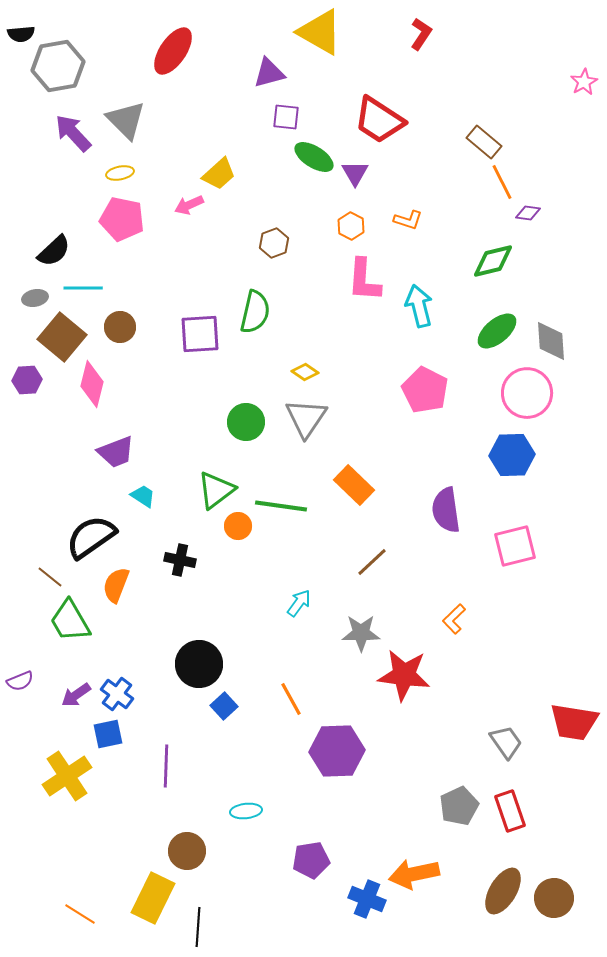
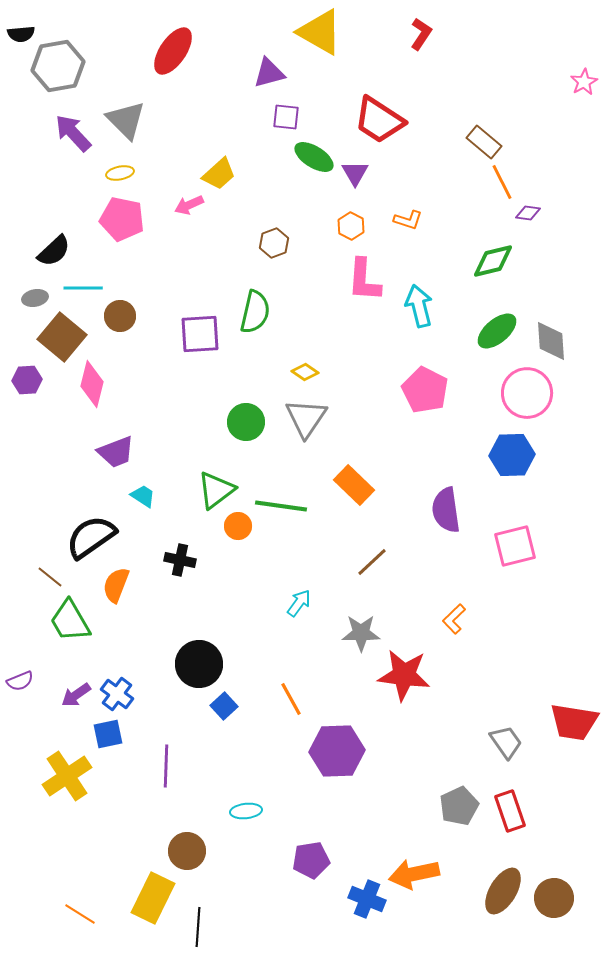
brown circle at (120, 327): moved 11 px up
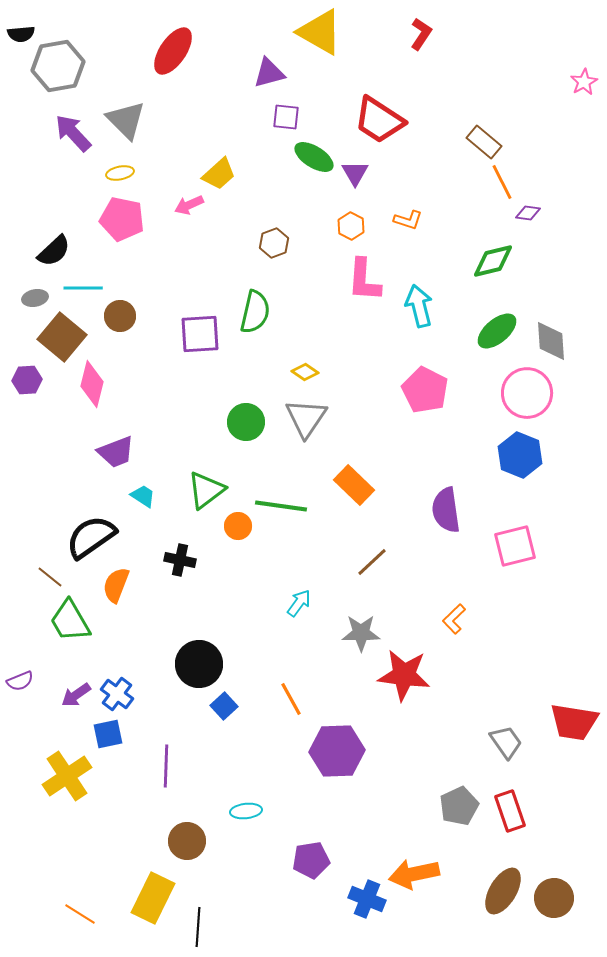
blue hexagon at (512, 455): moved 8 px right; rotated 24 degrees clockwise
green triangle at (216, 490): moved 10 px left
brown circle at (187, 851): moved 10 px up
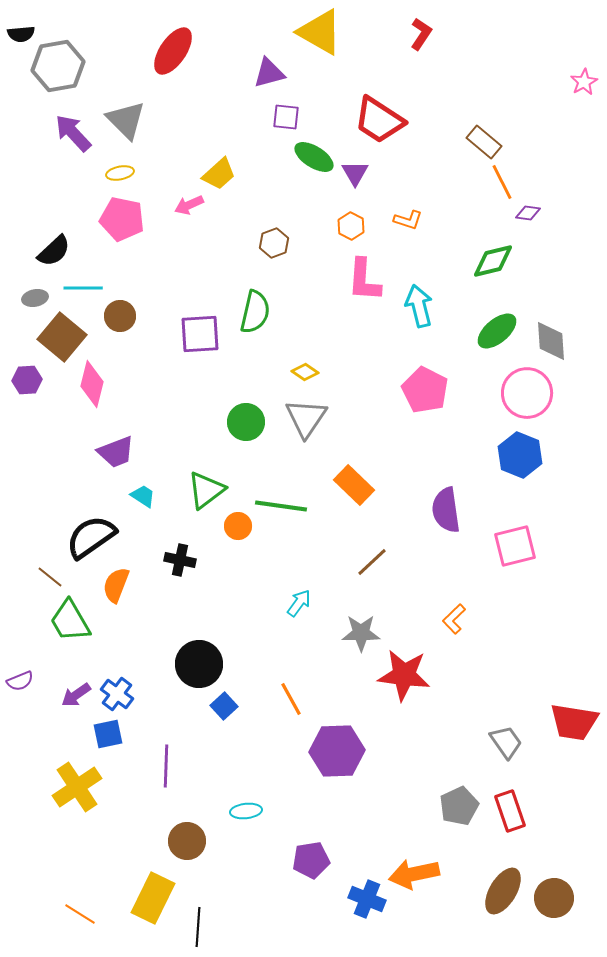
yellow cross at (67, 776): moved 10 px right, 11 px down
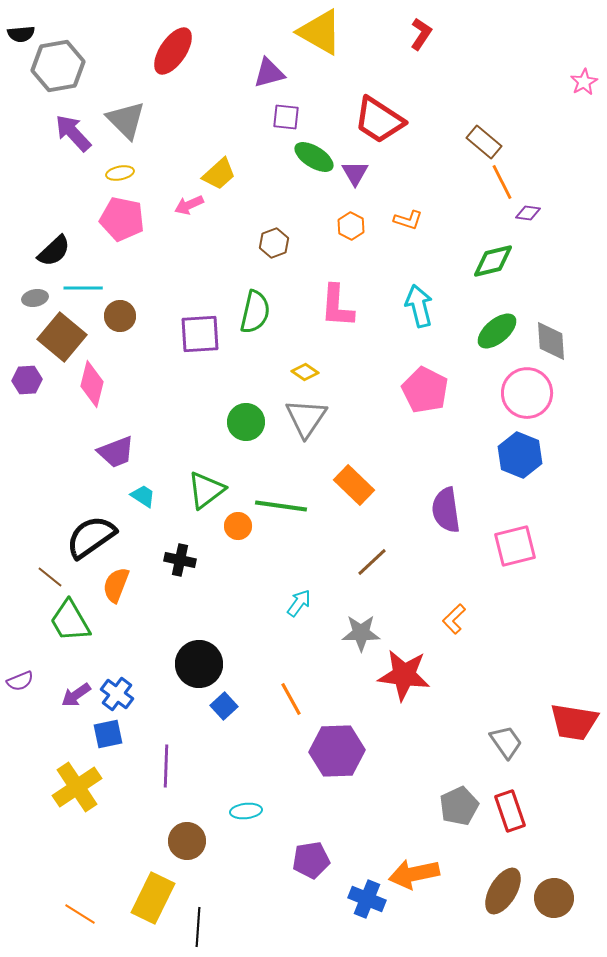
pink L-shape at (364, 280): moved 27 px left, 26 px down
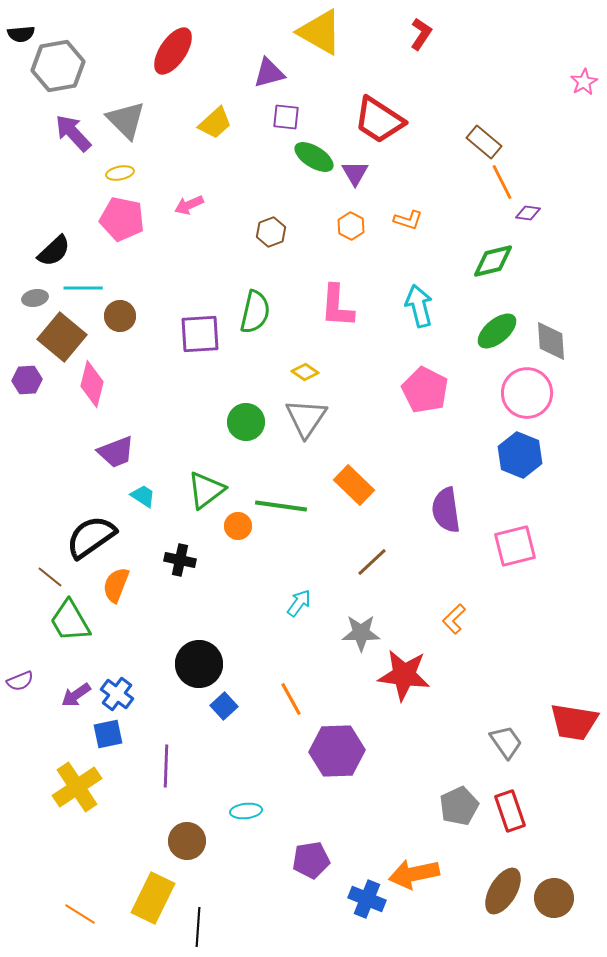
yellow trapezoid at (219, 174): moved 4 px left, 51 px up
brown hexagon at (274, 243): moved 3 px left, 11 px up
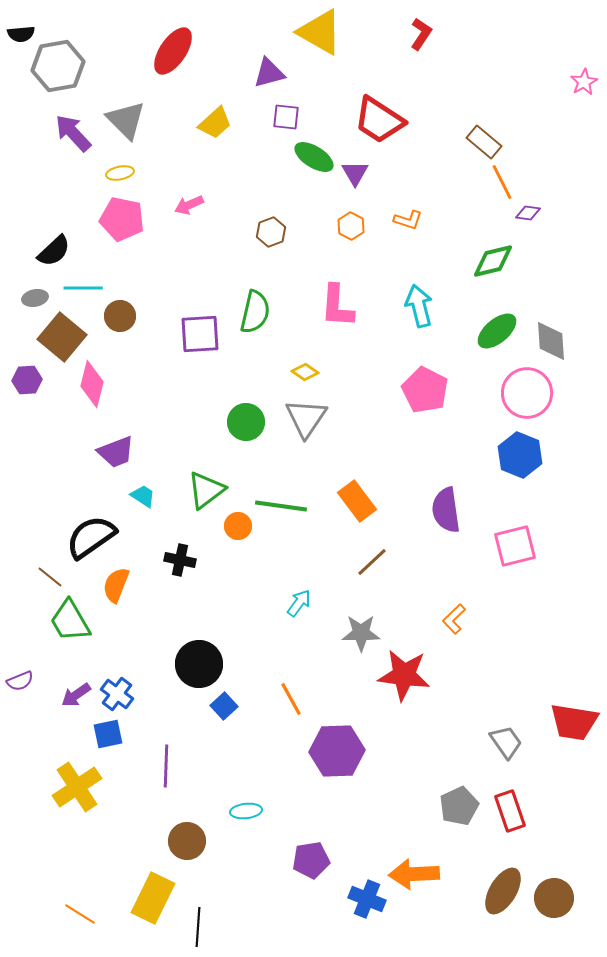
orange rectangle at (354, 485): moved 3 px right, 16 px down; rotated 9 degrees clockwise
orange arrow at (414, 874): rotated 9 degrees clockwise
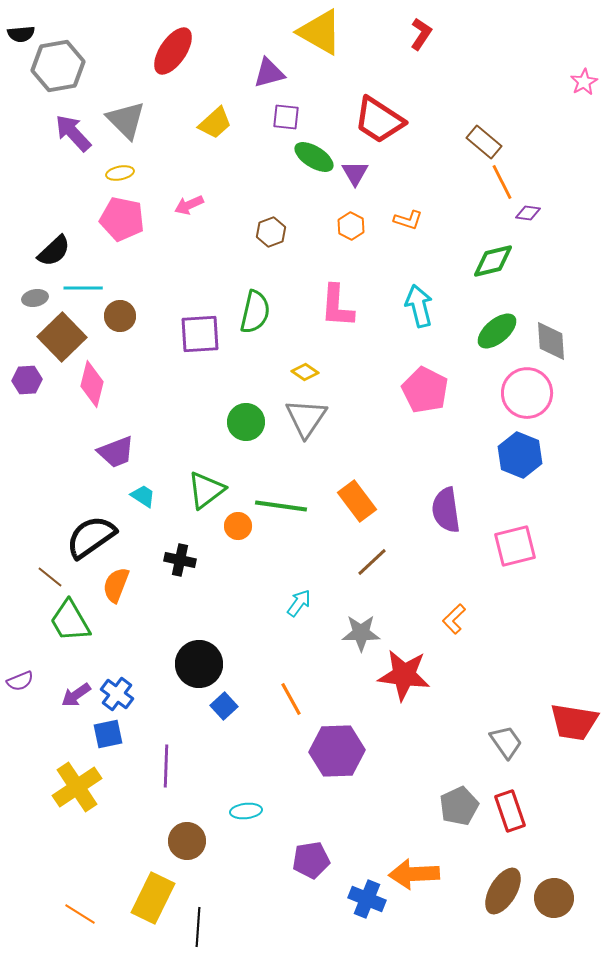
brown square at (62, 337): rotated 6 degrees clockwise
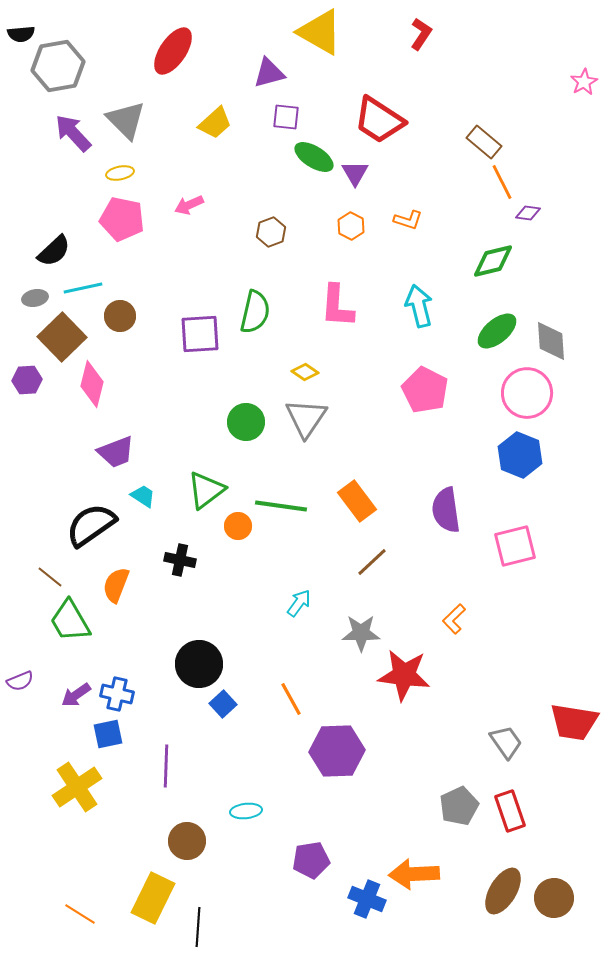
cyan line at (83, 288): rotated 12 degrees counterclockwise
black semicircle at (91, 537): moved 12 px up
blue cross at (117, 694): rotated 24 degrees counterclockwise
blue square at (224, 706): moved 1 px left, 2 px up
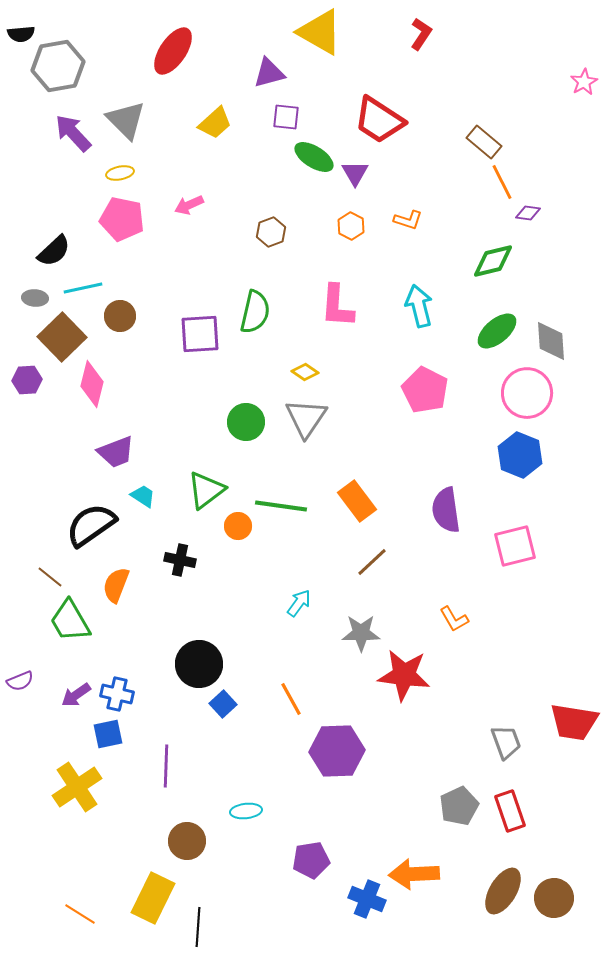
gray ellipse at (35, 298): rotated 15 degrees clockwise
orange L-shape at (454, 619): rotated 76 degrees counterclockwise
gray trapezoid at (506, 742): rotated 15 degrees clockwise
